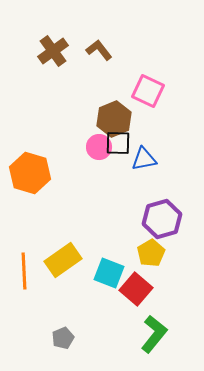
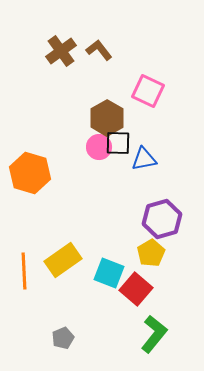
brown cross: moved 8 px right
brown hexagon: moved 7 px left, 1 px up; rotated 8 degrees counterclockwise
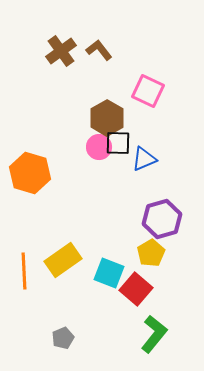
blue triangle: rotated 12 degrees counterclockwise
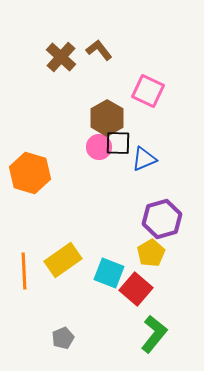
brown cross: moved 6 px down; rotated 12 degrees counterclockwise
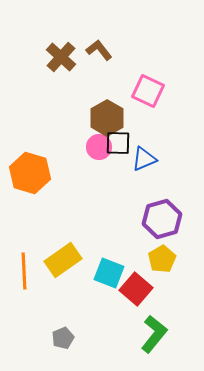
yellow pentagon: moved 11 px right, 6 px down
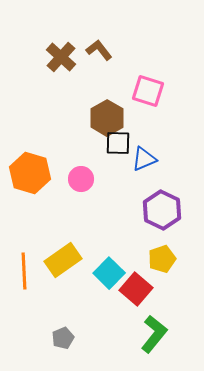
pink square: rotated 8 degrees counterclockwise
pink circle: moved 18 px left, 32 px down
purple hexagon: moved 9 px up; rotated 18 degrees counterclockwise
yellow pentagon: rotated 12 degrees clockwise
cyan square: rotated 24 degrees clockwise
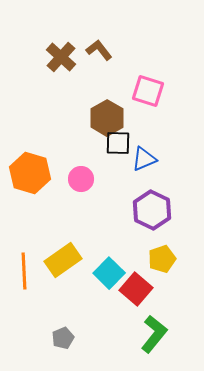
purple hexagon: moved 10 px left
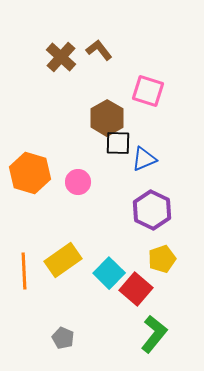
pink circle: moved 3 px left, 3 px down
gray pentagon: rotated 25 degrees counterclockwise
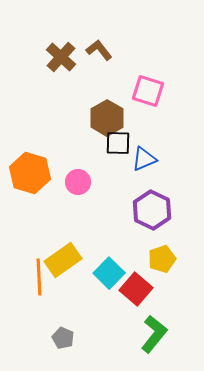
orange line: moved 15 px right, 6 px down
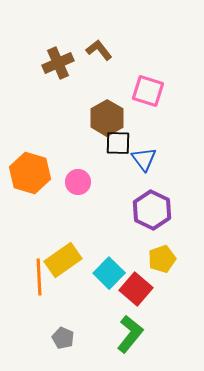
brown cross: moved 3 px left, 6 px down; rotated 24 degrees clockwise
blue triangle: rotated 44 degrees counterclockwise
green L-shape: moved 24 px left
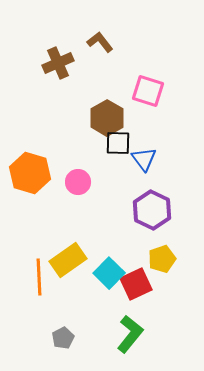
brown L-shape: moved 1 px right, 8 px up
yellow rectangle: moved 5 px right
red square: moved 5 px up; rotated 24 degrees clockwise
gray pentagon: rotated 20 degrees clockwise
